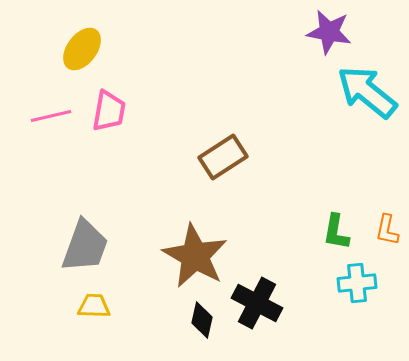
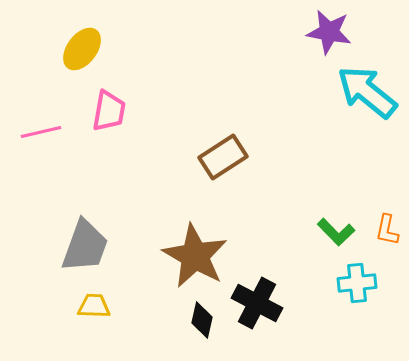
pink line: moved 10 px left, 16 px down
green L-shape: rotated 54 degrees counterclockwise
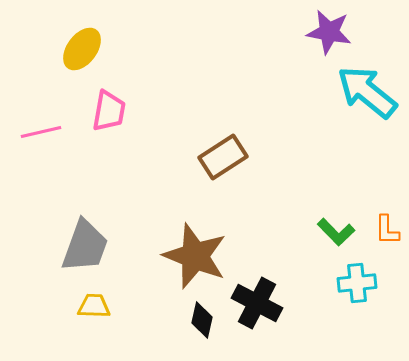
orange L-shape: rotated 12 degrees counterclockwise
brown star: rotated 8 degrees counterclockwise
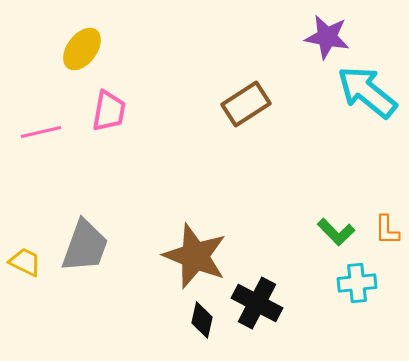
purple star: moved 2 px left, 5 px down
brown rectangle: moved 23 px right, 53 px up
yellow trapezoid: moved 69 px left, 44 px up; rotated 24 degrees clockwise
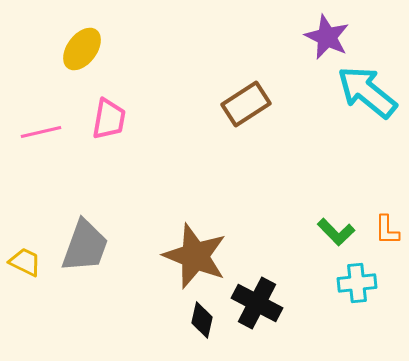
purple star: rotated 15 degrees clockwise
pink trapezoid: moved 8 px down
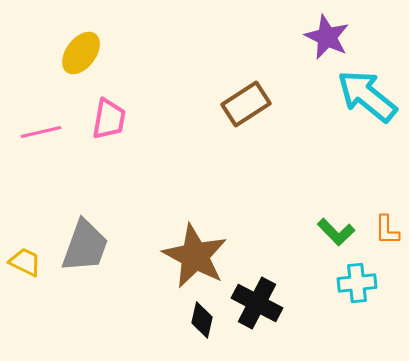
yellow ellipse: moved 1 px left, 4 px down
cyan arrow: moved 4 px down
brown star: rotated 6 degrees clockwise
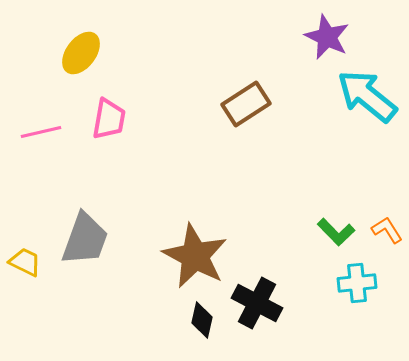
orange L-shape: rotated 148 degrees clockwise
gray trapezoid: moved 7 px up
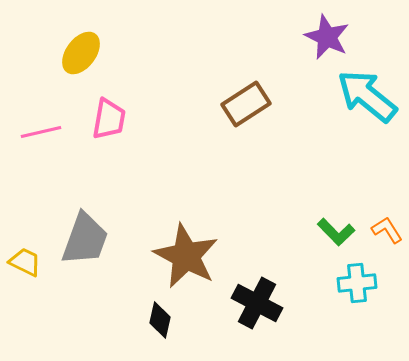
brown star: moved 9 px left
black diamond: moved 42 px left
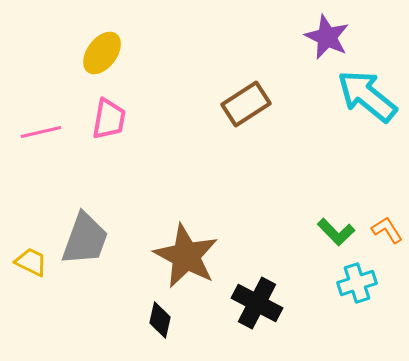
yellow ellipse: moved 21 px right
yellow trapezoid: moved 6 px right
cyan cross: rotated 12 degrees counterclockwise
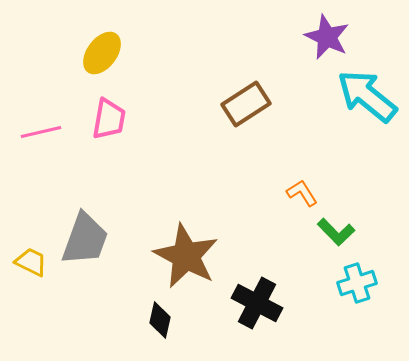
orange L-shape: moved 85 px left, 37 px up
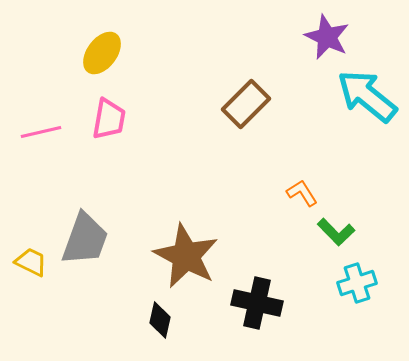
brown rectangle: rotated 12 degrees counterclockwise
black cross: rotated 15 degrees counterclockwise
